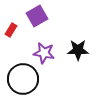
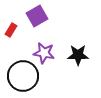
black star: moved 5 px down
black circle: moved 3 px up
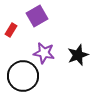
black star: rotated 20 degrees counterclockwise
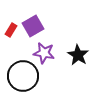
purple square: moved 4 px left, 10 px down
black star: rotated 20 degrees counterclockwise
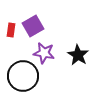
red rectangle: rotated 24 degrees counterclockwise
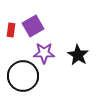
purple star: rotated 10 degrees counterclockwise
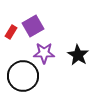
red rectangle: moved 2 px down; rotated 24 degrees clockwise
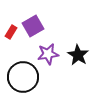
purple star: moved 4 px right, 1 px down; rotated 10 degrees counterclockwise
black circle: moved 1 px down
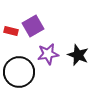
red rectangle: moved 1 px up; rotated 72 degrees clockwise
black star: rotated 10 degrees counterclockwise
black circle: moved 4 px left, 5 px up
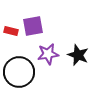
purple square: rotated 20 degrees clockwise
